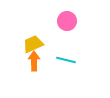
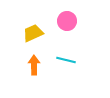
yellow trapezoid: moved 11 px up
orange arrow: moved 4 px down
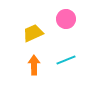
pink circle: moved 1 px left, 2 px up
cyan line: rotated 36 degrees counterclockwise
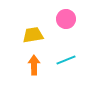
yellow trapezoid: moved 2 px down; rotated 15 degrees clockwise
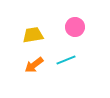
pink circle: moved 9 px right, 8 px down
orange arrow: rotated 126 degrees counterclockwise
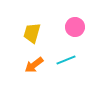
yellow trapezoid: moved 1 px left, 2 px up; rotated 65 degrees counterclockwise
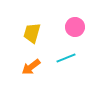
cyan line: moved 2 px up
orange arrow: moved 3 px left, 2 px down
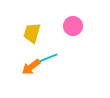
pink circle: moved 2 px left, 1 px up
cyan line: moved 18 px left
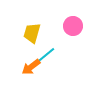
cyan line: moved 2 px left, 3 px up; rotated 18 degrees counterclockwise
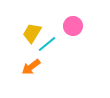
yellow trapezoid: rotated 15 degrees clockwise
cyan line: moved 1 px right, 11 px up
